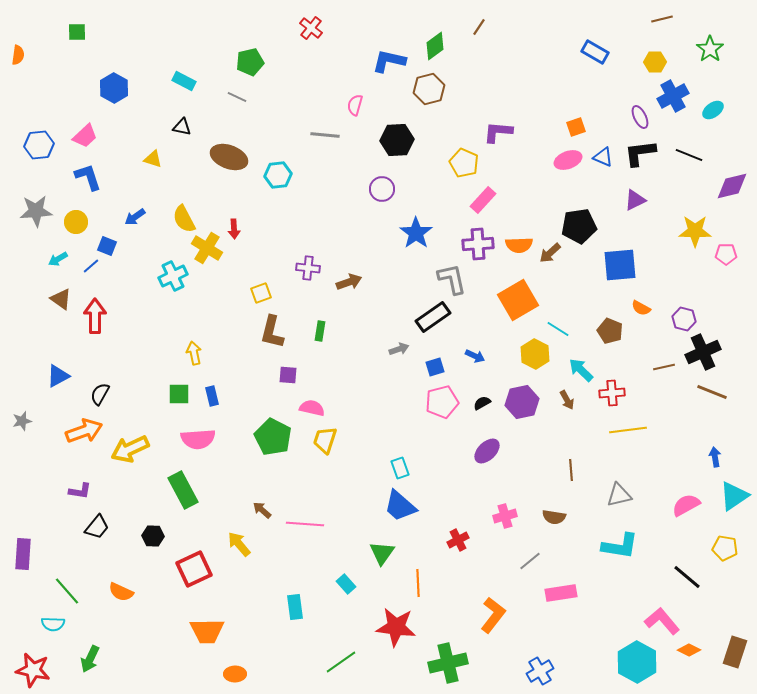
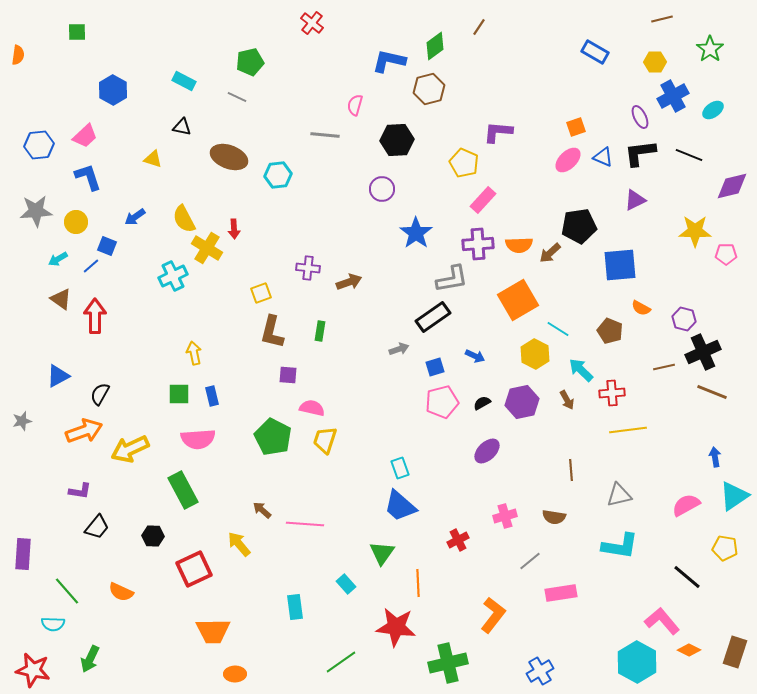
red cross at (311, 28): moved 1 px right, 5 px up
blue hexagon at (114, 88): moved 1 px left, 2 px down
pink ellipse at (568, 160): rotated 24 degrees counterclockwise
gray L-shape at (452, 279): rotated 92 degrees clockwise
orange trapezoid at (207, 631): moved 6 px right
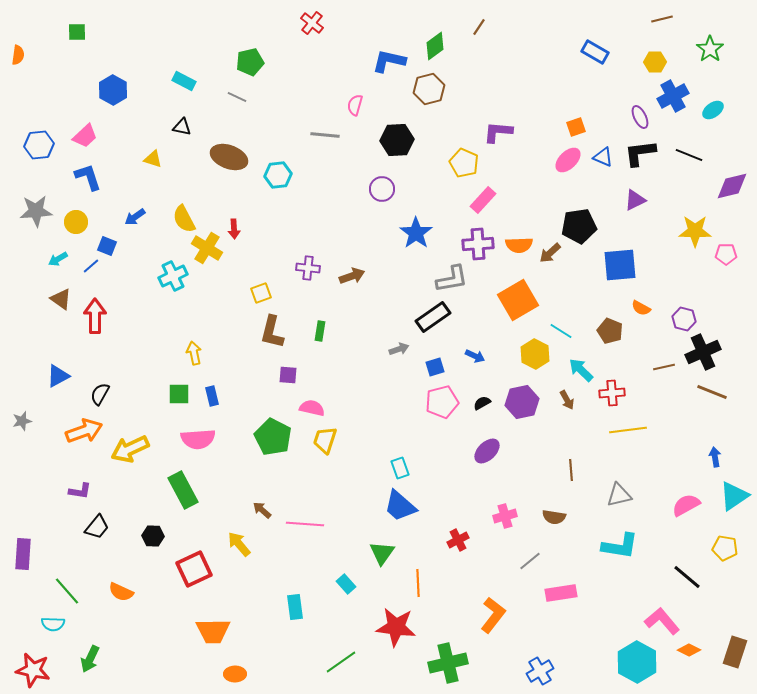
brown arrow at (349, 282): moved 3 px right, 6 px up
cyan line at (558, 329): moved 3 px right, 2 px down
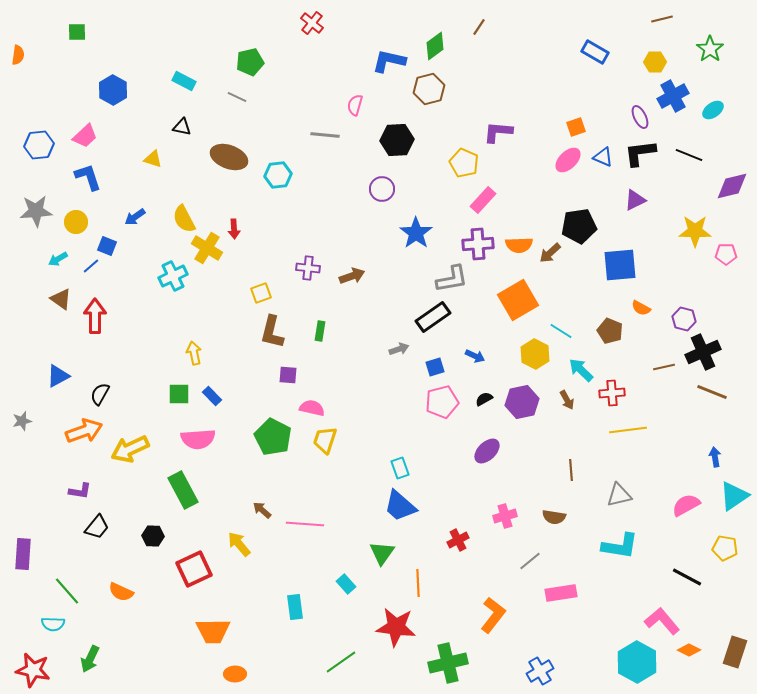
blue rectangle at (212, 396): rotated 30 degrees counterclockwise
black semicircle at (482, 403): moved 2 px right, 4 px up
black line at (687, 577): rotated 12 degrees counterclockwise
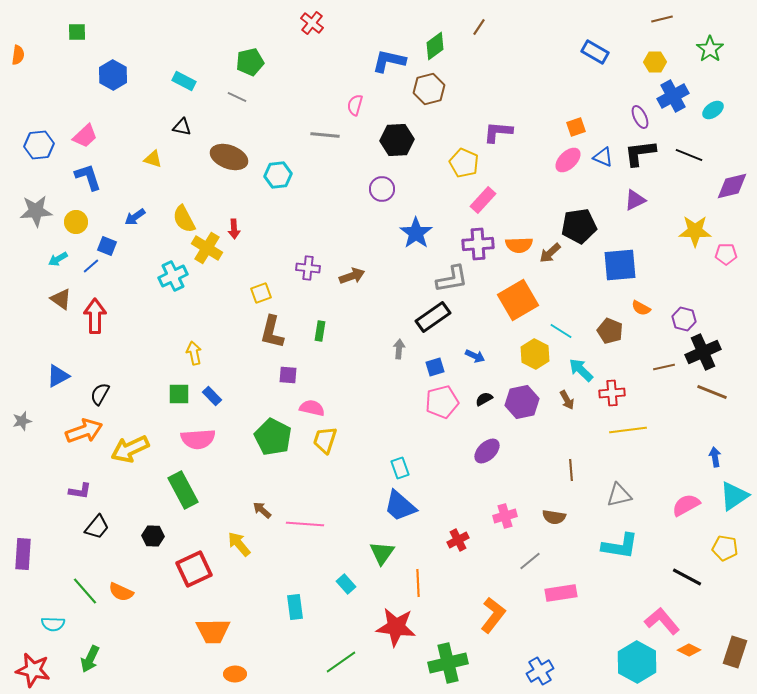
blue hexagon at (113, 90): moved 15 px up
gray arrow at (399, 349): rotated 66 degrees counterclockwise
green line at (67, 591): moved 18 px right
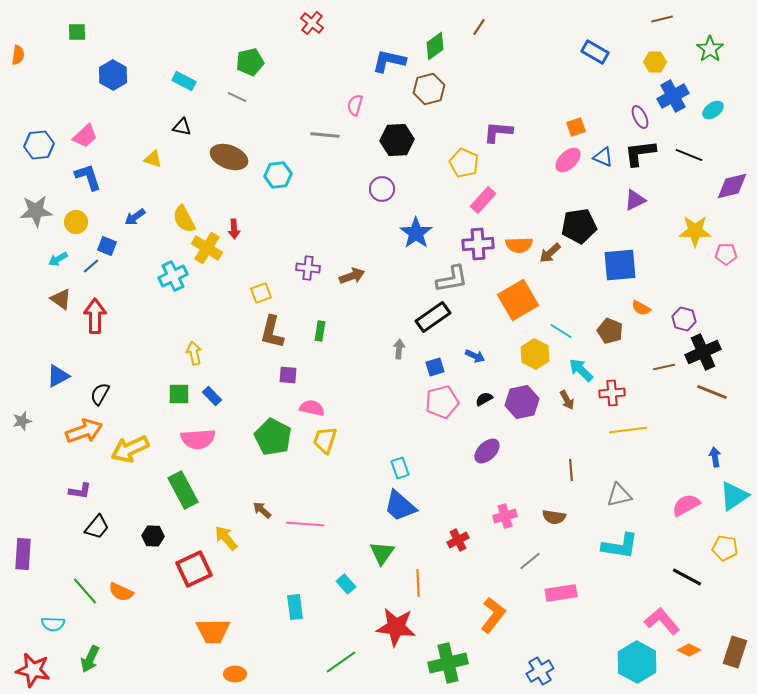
yellow arrow at (239, 544): moved 13 px left, 6 px up
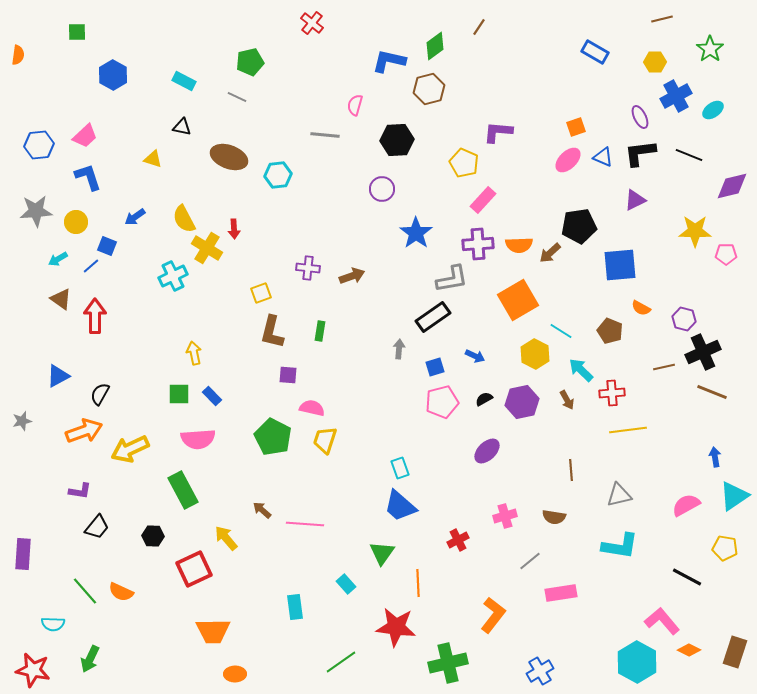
blue cross at (673, 96): moved 3 px right
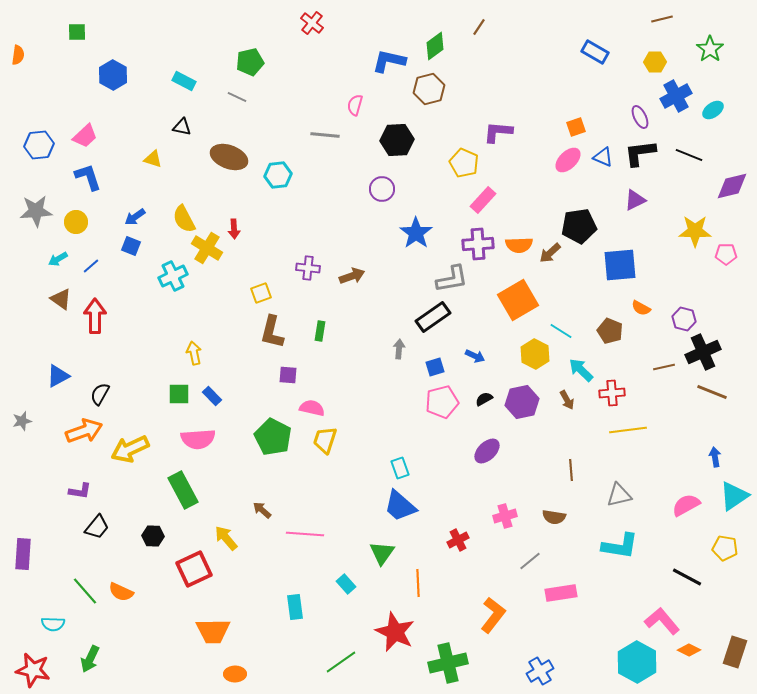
blue square at (107, 246): moved 24 px right
pink line at (305, 524): moved 10 px down
red star at (396, 627): moved 1 px left, 5 px down; rotated 18 degrees clockwise
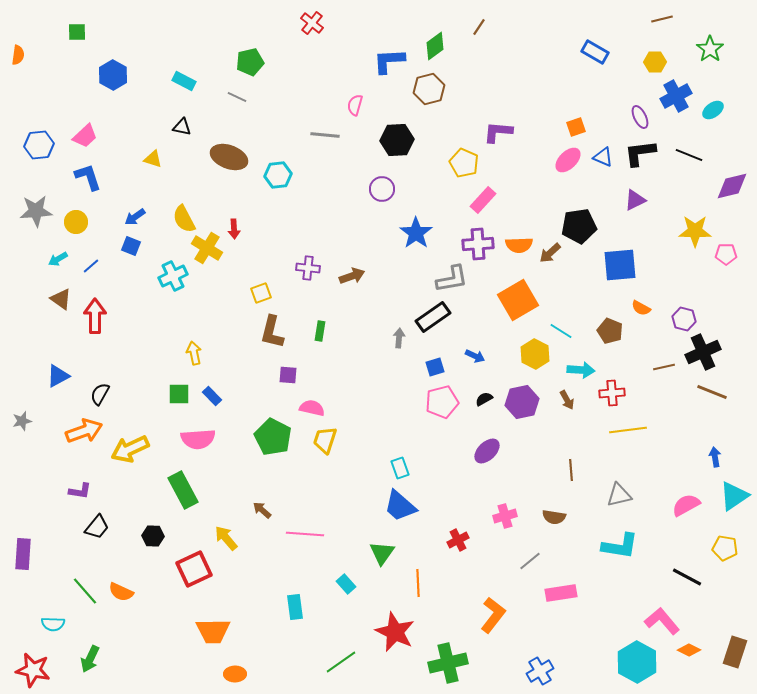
blue L-shape at (389, 61): rotated 16 degrees counterclockwise
gray arrow at (399, 349): moved 11 px up
cyan arrow at (581, 370): rotated 140 degrees clockwise
